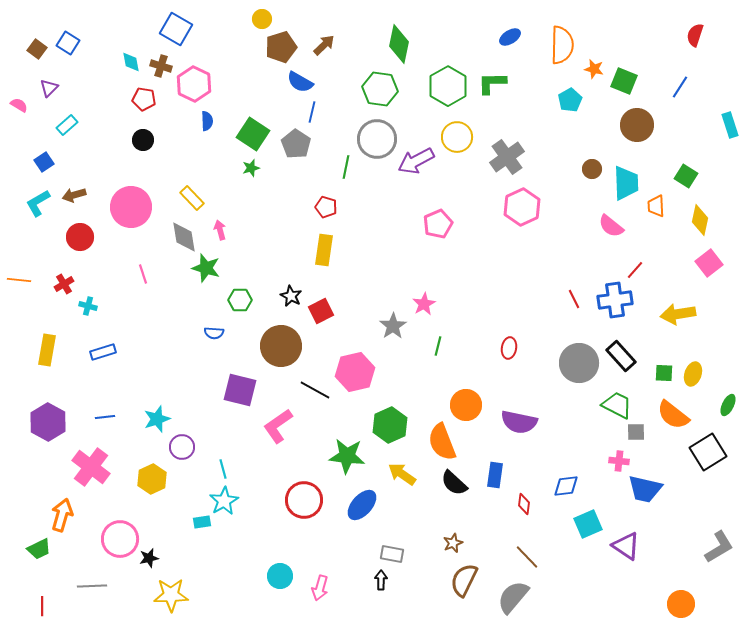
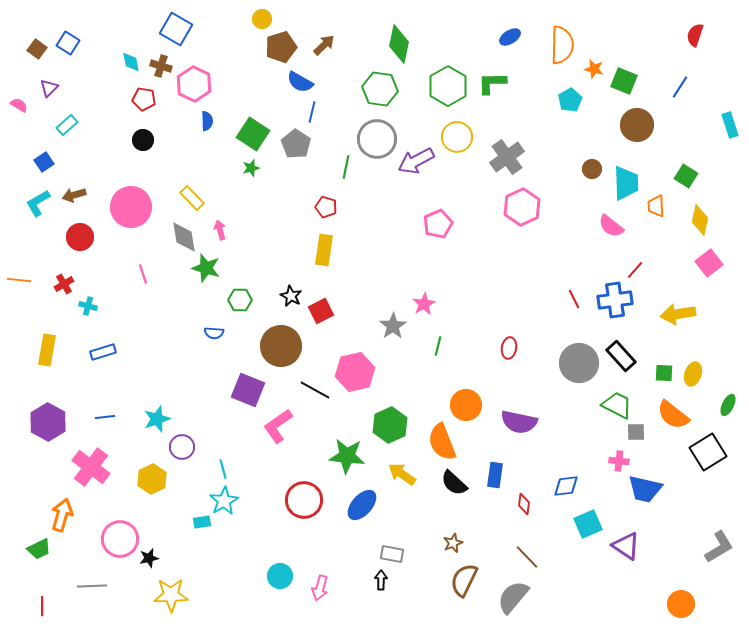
purple square at (240, 390): moved 8 px right; rotated 8 degrees clockwise
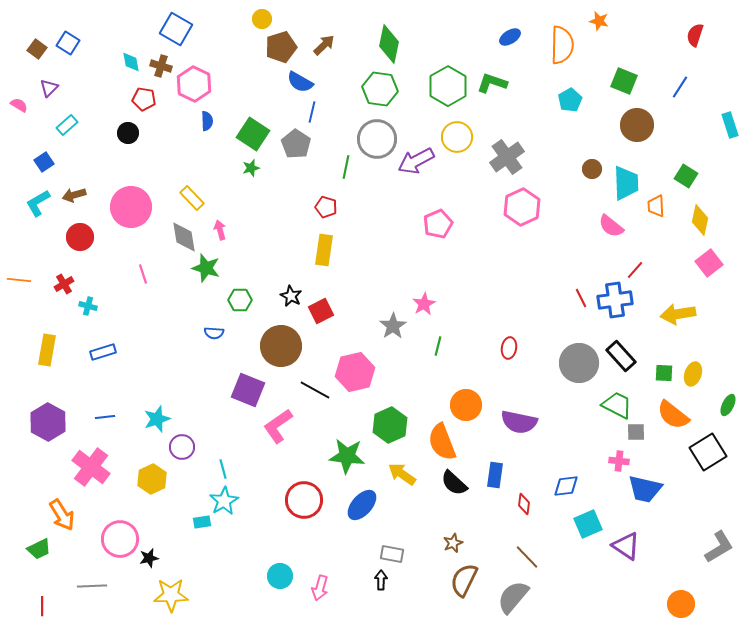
green diamond at (399, 44): moved 10 px left
orange star at (594, 69): moved 5 px right, 48 px up
green L-shape at (492, 83): rotated 20 degrees clockwise
black circle at (143, 140): moved 15 px left, 7 px up
red line at (574, 299): moved 7 px right, 1 px up
orange arrow at (62, 515): rotated 132 degrees clockwise
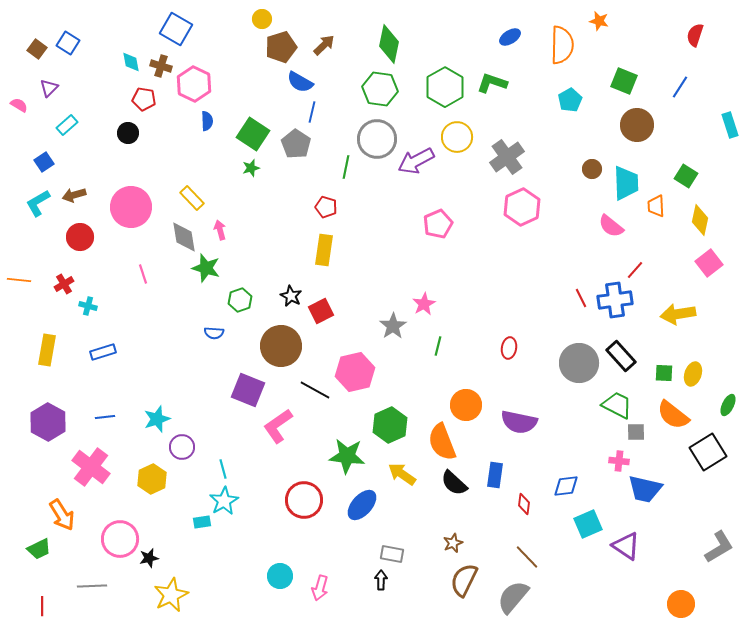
green hexagon at (448, 86): moved 3 px left, 1 px down
green hexagon at (240, 300): rotated 20 degrees counterclockwise
yellow star at (171, 595): rotated 24 degrees counterclockwise
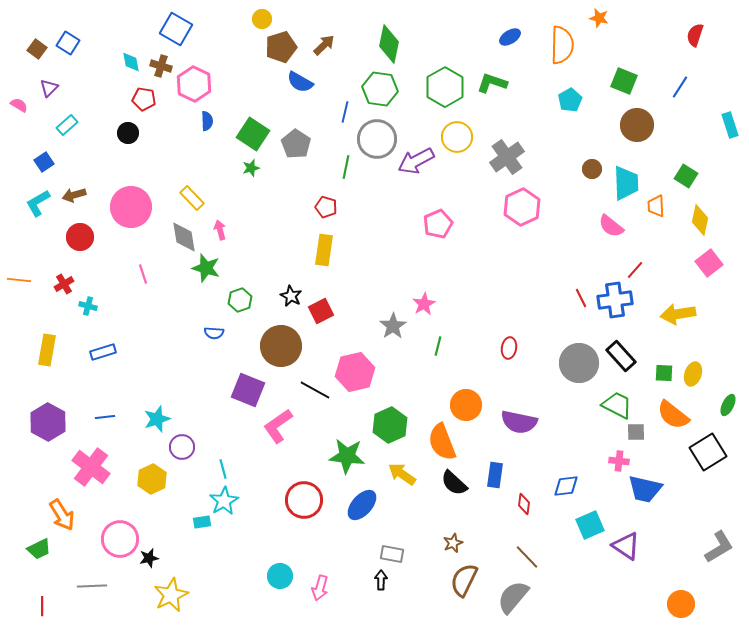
orange star at (599, 21): moved 3 px up
blue line at (312, 112): moved 33 px right
cyan square at (588, 524): moved 2 px right, 1 px down
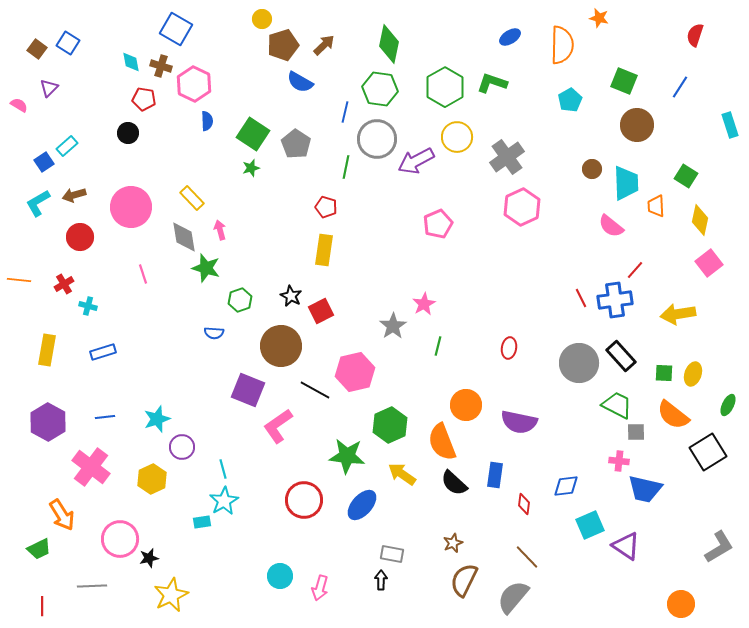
brown pentagon at (281, 47): moved 2 px right, 2 px up
cyan rectangle at (67, 125): moved 21 px down
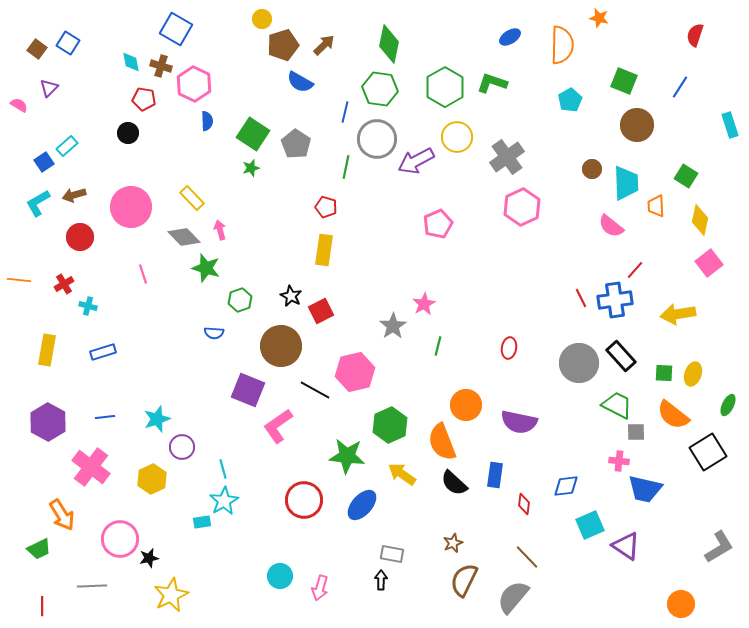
gray diamond at (184, 237): rotated 36 degrees counterclockwise
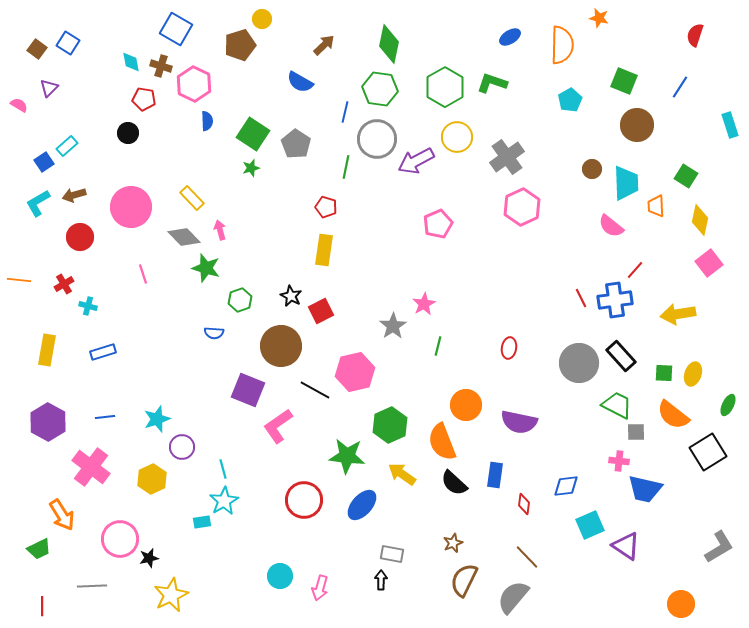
brown pentagon at (283, 45): moved 43 px left
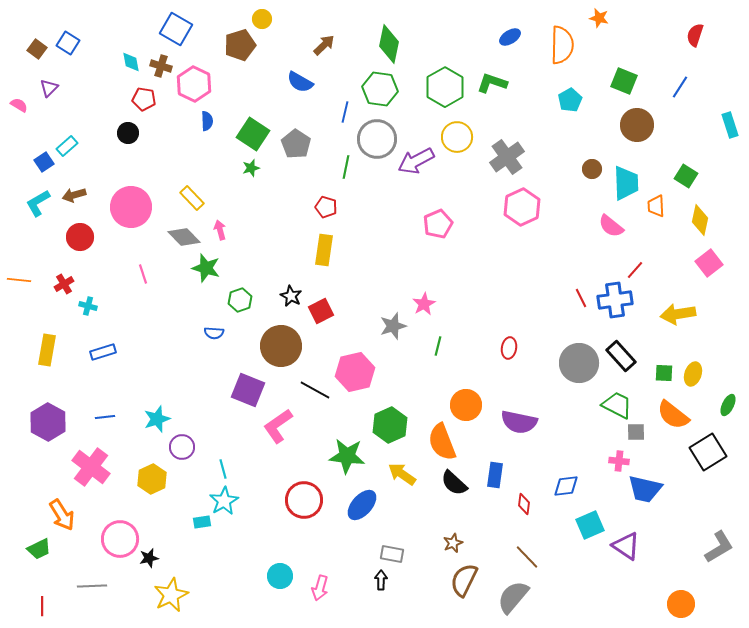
gray star at (393, 326): rotated 16 degrees clockwise
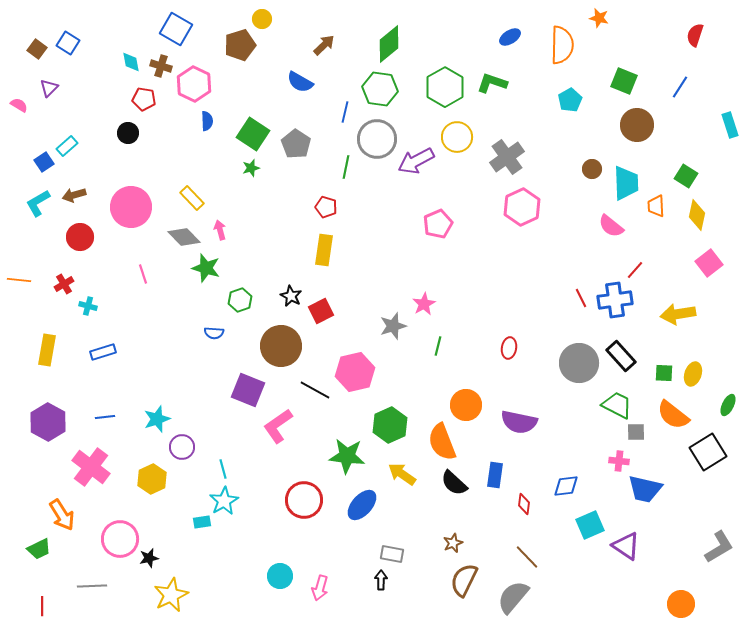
green diamond at (389, 44): rotated 39 degrees clockwise
yellow diamond at (700, 220): moved 3 px left, 5 px up
